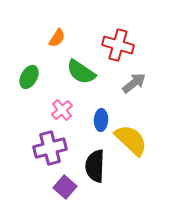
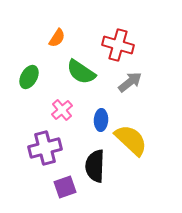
gray arrow: moved 4 px left, 1 px up
purple cross: moved 5 px left
purple square: rotated 30 degrees clockwise
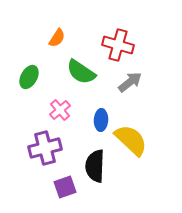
pink cross: moved 2 px left
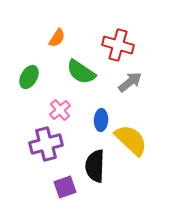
purple cross: moved 1 px right, 4 px up
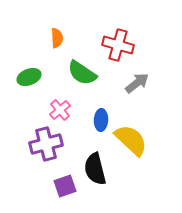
orange semicircle: rotated 36 degrees counterclockwise
green semicircle: moved 1 px right, 1 px down
green ellipse: rotated 40 degrees clockwise
gray arrow: moved 7 px right, 1 px down
black semicircle: moved 3 px down; rotated 16 degrees counterclockwise
purple square: moved 1 px up
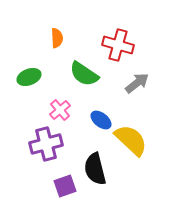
green semicircle: moved 2 px right, 1 px down
blue ellipse: rotated 55 degrees counterclockwise
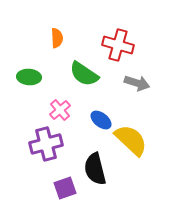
green ellipse: rotated 25 degrees clockwise
gray arrow: rotated 55 degrees clockwise
purple square: moved 2 px down
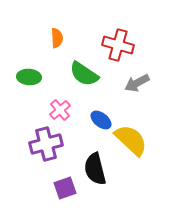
gray arrow: rotated 135 degrees clockwise
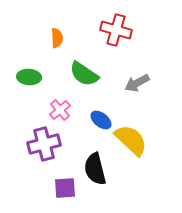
red cross: moved 2 px left, 15 px up
purple cross: moved 2 px left
purple square: rotated 15 degrees clockwise
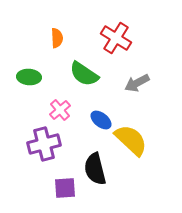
red cross: moved 8 px down; rotated 16 degrees clockwise
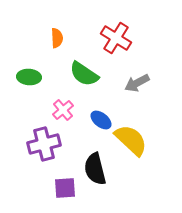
pink cross: moved 3 px right
